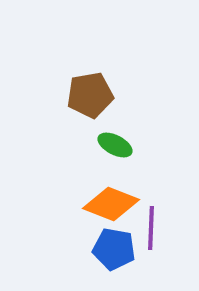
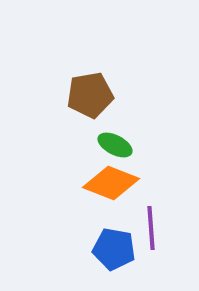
orange diamond: moved 21 px up
purple line: rotated 6 degrees counterclockwise
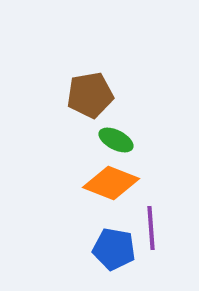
green ellipse: moved 1 px right, 5 px up
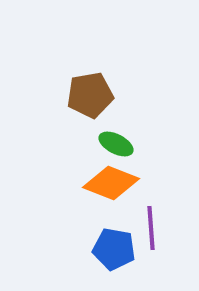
green ellipse: moved 4 px down
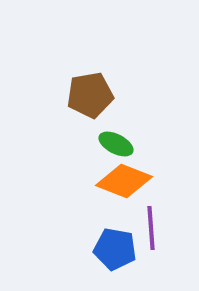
orange diamond: moved 13 px right, 2 px up
blue pentagon: moved 1 px right
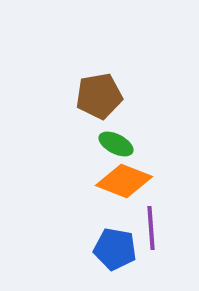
brown pentagon: moved 9 px right, 1 px down
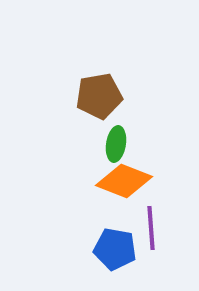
green ellipse: rotated 72 degrees clockwise
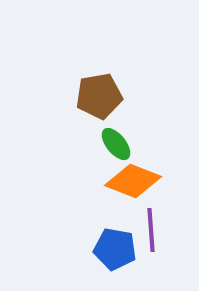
green ellipse: rotated 48 degrees counterclockwise
orange diamond: moved 9 px right
purple line: moved 2 px down
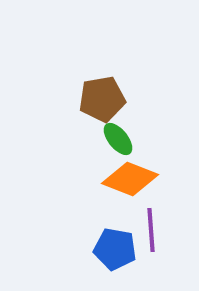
brown pentagon: moved 3 px right, 3 px down
green ellipse: moved 2 px right, 5 px up
orange diamond: moved 3 px left, 2 px up
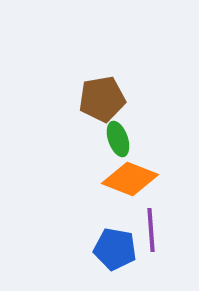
green ellipse: rotated 20 degrees clockwise
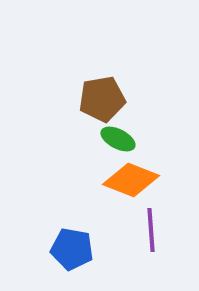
green ellipse: rotated 44 degrees counterclockwise
orange diamond: moved 1 px right, 1 px down
blue pentagon: moved 43 px left
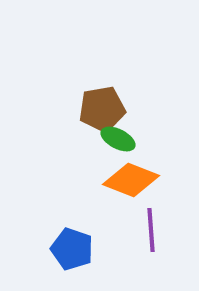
brown pentagon: moved 10 px down
blue pentagon: rotated 9 degrees clockwise
